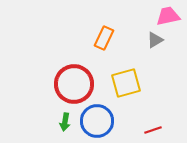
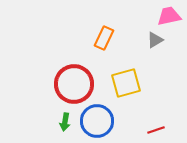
pink trapezoid: moved 1 px right
red line: moved 3 px right
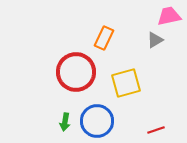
red circle: moved 2 px right, 12 px up
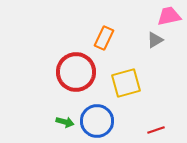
green arrow: rotated 84 degrees counterclockwise
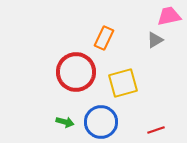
yellow square: moved 3 px left
blue circle: moved 4 px right, 1 px down
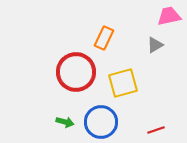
gray triangle: moved 5 px down
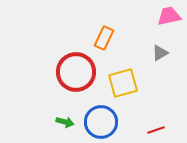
gray triangle: moved 5 px right, 8 px down
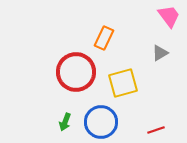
pink trapezoid: rotated 65 degrees clockwise
green arrow: rotated 96 degrees clockwise
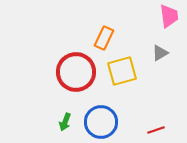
pink trapezoid: rotated 30 degrees clockwise
yellow square: moved 1 px left, 12 px up
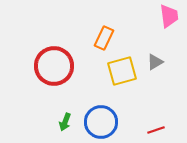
gray triangle: moved 5 px left, 9 px down
red circle: moved 22 px left, 6 px up
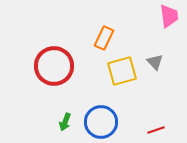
gray triangle: rotated 42 degrees counterclockwise
